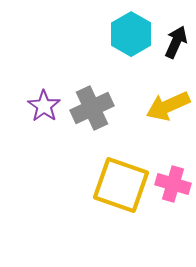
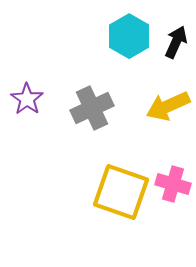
cyan hexagon: moved 2 px left, 2 px down
purple star: moved 17 px left, 7 px up
yellow square: moved 7 px down
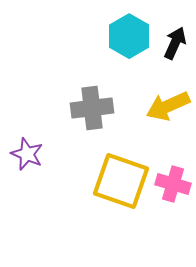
black arrow: moved 1 px left, 1 px down
purple star: moved 55 px down; rotated 12 degrees counterclockwise
gray cross: rotated 18 degrees clockwise
yellow square: moved 11 px up
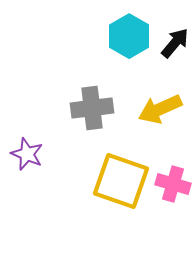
black arrow: rotated 16 degrees clockwise
yellow arrow: moved 8 px left, 3 px down
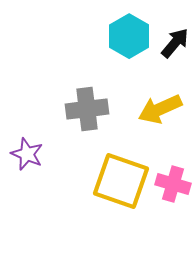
gray cross: moved 5 px left, 1 px down
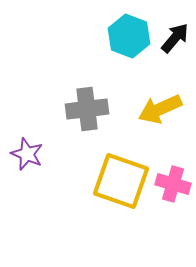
cyan hexagon: rotated 9 degrees counterclockwise
black arrow: moved 5 px up
